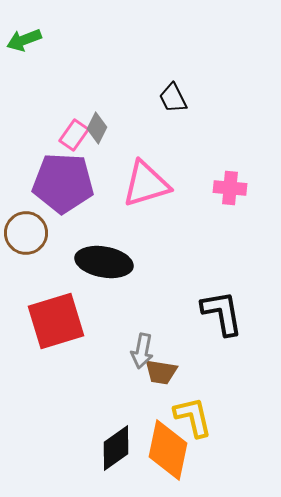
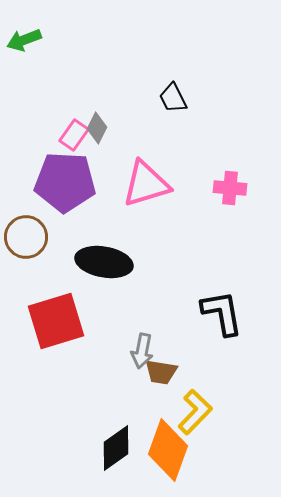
purple pentagon: moved 2 px right, 1 px up
brown circle: moved 4 px down
yellow L-shape: moved 2 px right, 5 px up; rotated 57 degrees clockwise
orange diamond: rotated 8 degrees clockwise
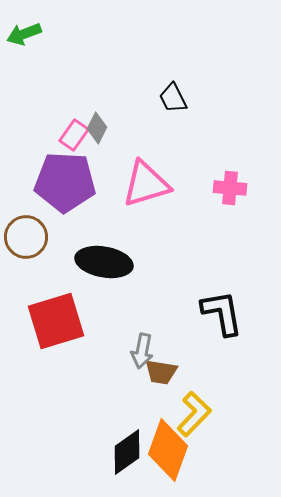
green arrow: moved 6 px up
yellow L-shape: moved 1 px left, 2 px down
black diamond: moved 11 px right, 4 px down
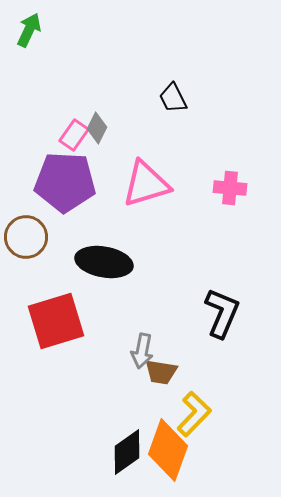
green arrow: moved 5 px right, 4 px up; rotated 136 degrees clockwise
black L-shape: rotated 33 degrees clockwise
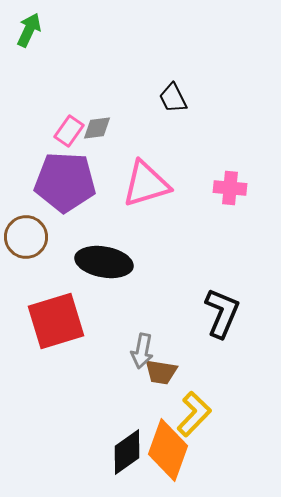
gray diamond: rotated 56 degrees clockwise
pink rectangle: moved 5 px left, 4 px up
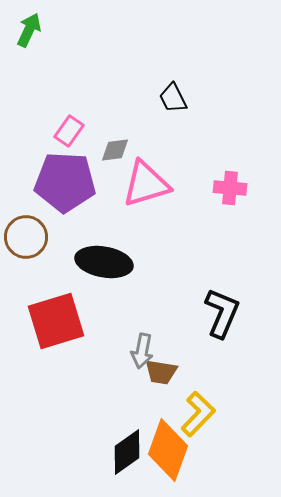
gray diamond: moved 18 px right, 22 px down
yellow L-shape: moved 4 px right
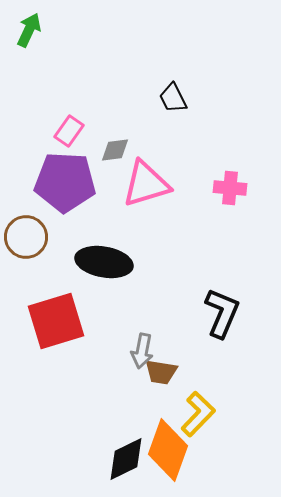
black diamond: moved 1 px left, 7 px down; rotated 9 degrees clockwise
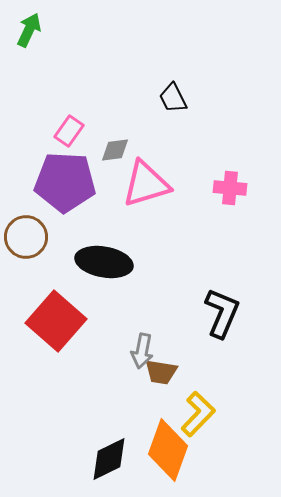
red square: rotated 32 degrees counterclockwise
black diamond: moved 17 px left
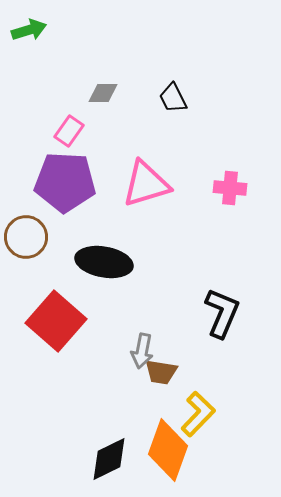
green arrow: rotated 48 degrees clockwise
gray diamond: moved 12 px left, 57 px up; rotated 8 degrees clockwise
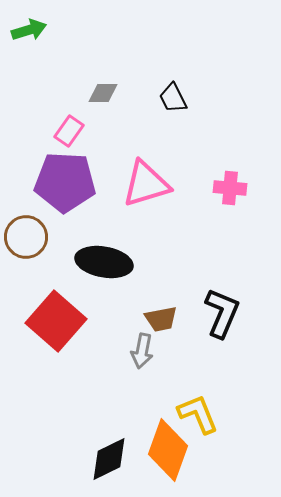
brown trapezoid: moved 53 px up; rotated 20 degrees counterclockwise
yellow L-shape: rotated 66 degrees counterclockwise
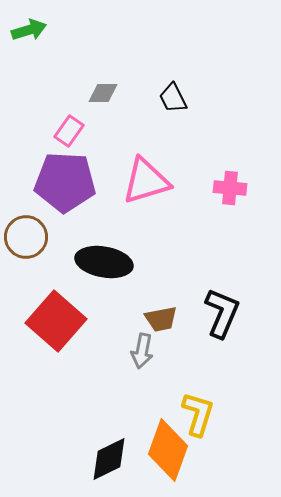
pink triangle: moved 3 px up
yellow L-shape: rotated 39 degrees clockwise
